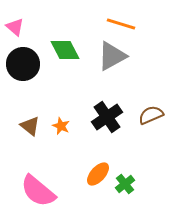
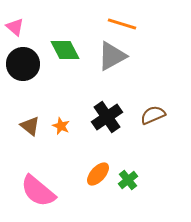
orange line: moved 1 px right
brown semicircle: moved 2 px right
green cross: moved 3 px right, 4 px up
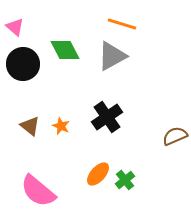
brown semicircle: moved 22 px right, 21 px down
green cross: moved 3 px left
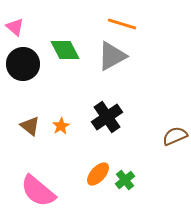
orange star: rotated 18 degrees clockwise
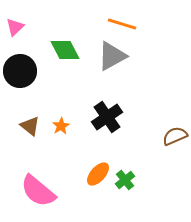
pink triangle: rotated 36 degrees clockwise
black circle: moved 3 px left, 7 px down
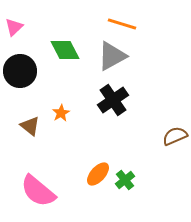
pink triangle: moved 1 px left
black cross: moved 6 px right, 17 px up
orange star: moved 13 px up
